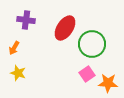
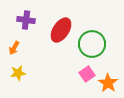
red ellipse: moved 4 px left, 2 px down
yellow star: rotated 28 degrees counterclockwise
orange star: rotated 30 degrees clockwise
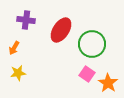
pink square: rotated 21 degrees counterclockwise
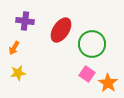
purple cross: moved 1 px left, 1 px down
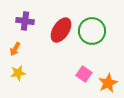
green circle: moved 13 px up
orange arrow: moved 1 px right, 1 px down
pink square: moved 3 px left
orange star: rotated 12 degrees clockwise
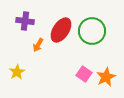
orange arrow: moved 23 px right, 4 px up
yellow star: moved 1 px left, 1 px up; rotated 21 degrees counterclockwise
orange star: moved 2 px left, 6 px up
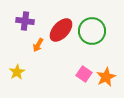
red ellipse: rotated 10 degrees clockwise
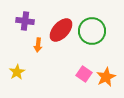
orange arrow: rotated 24 degrees counterclockwise
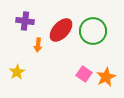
green circle: moved 1 px right
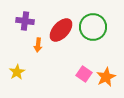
green circle: moved 4 px up
